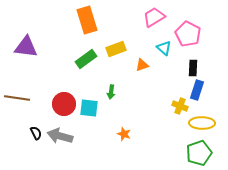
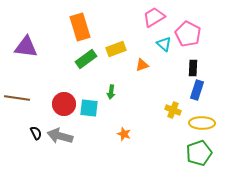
orange rectangle: moved 7 px left, 7 px down
cyan triangle: moved 4 px up
yellow cross: moved 7 px left, 4 px down
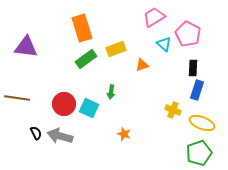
orange rectangle: moved 2 px right, 1 px down
cyan square: rotated 18 degrees clockwise
yellow ellipse: rotated 20 degrees clockwise
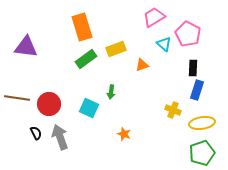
orange rectangle: moved 1 px up
red circle: moved 15 px left
yellow ellipse: rotated 30 degrees counterclockwise
gray arrow: moved 1 px down; rotated 55 degrees clockwise
green pentagon: moved 3 px right
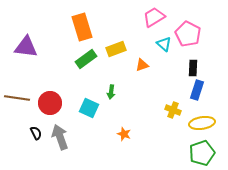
red circle: moved 1 px right, 1 px up
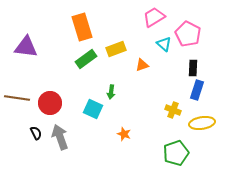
cyan square: moved 4 px right, 1 px down
green pentagon: moved 26 px left
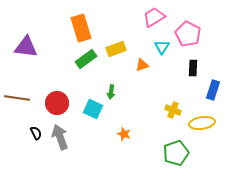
orange rectangle: moved 1 px left, 1 px down
cyan triangle: moved 2 px left, 3 px down; rotated 21 degrees clockwise
blue rectangle: moved 16 px right
red circle: moved 7 px right
